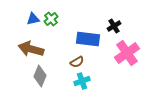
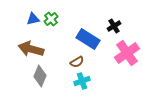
blue rectangle: rotated 25 degrees clockwise
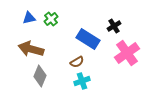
blue triangle: moved 4 px left, 1 px up
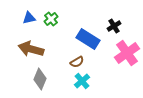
gray diamond: moved 3 px down
cyan cross: rotated 21 degrees counterclockwise
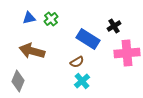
brown arrow: moved 1 px right, 2 px down
pink cross: rotated 30 degrees clockwise
gray diamond: moved 22 px left, 2 px down
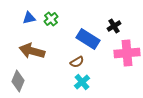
cyan cross: moved 1 px down
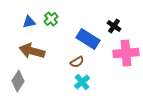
blue triangle: moved 4 px down
black cross: rotated 24 degrees counterclockwise
pink cross: moved 1 px left
gray diamond: rotated 10 degrees clockwise
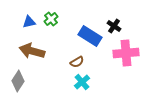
blue rectangle: moved 2 px right, 3 px up
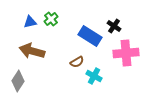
blue triangle: moved 1 px right
cyan cross: moved 12 px right, 6 px up; rotated 21 degrees counterclockwise
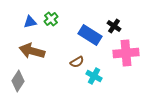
blue rectangle: moved 1 px up
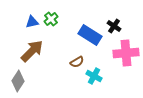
blue triangle: moved 2 px right
brown arrow: rotated 120 degrees clockwise
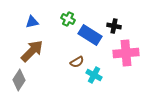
green cross: moved 17 px right; rotated 24 degrees counterclockwise
black cross: rotated 24 degrees counterclockwise
cyan cross: moved 1 px up
gray diamond: moved 1 px right, 1 px up
